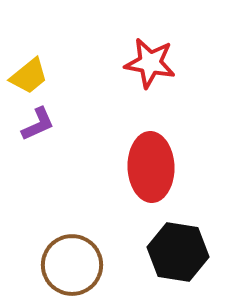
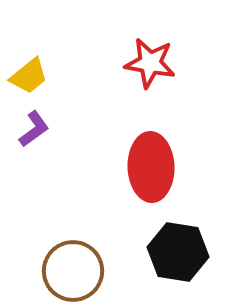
purple L-shape: moved 4 px left, 5 px down; rotated 12 degrees counterclockwise
brown circle: moved 1 px right, 6 px down
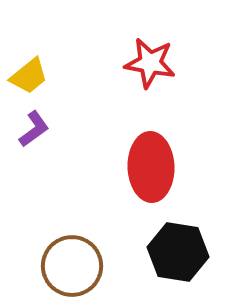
brown circle: moved 1 px left, 5 px up
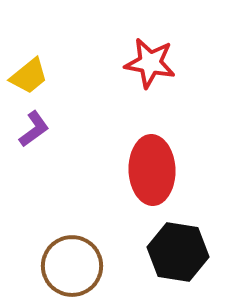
red ellipse: moved 1 px right, 3 px down
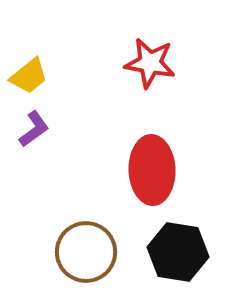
brown circle: moved 14 px right, 14 px up
